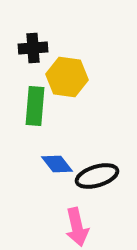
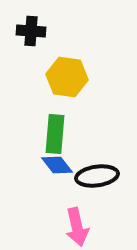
black cross: moved 2 px left, 17 px up; rotated 8 degrees clockwise
green rectangle: moved 20 px right, 28 px down
blue diamond: moved 1 px down
black ellipse: rotated 9 degrees clockwise
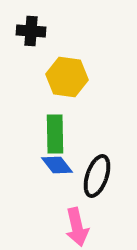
green rectangle: rotated 6 degrees counterclockwise
black ellipse: rotated 63 degrees counterclockwise
